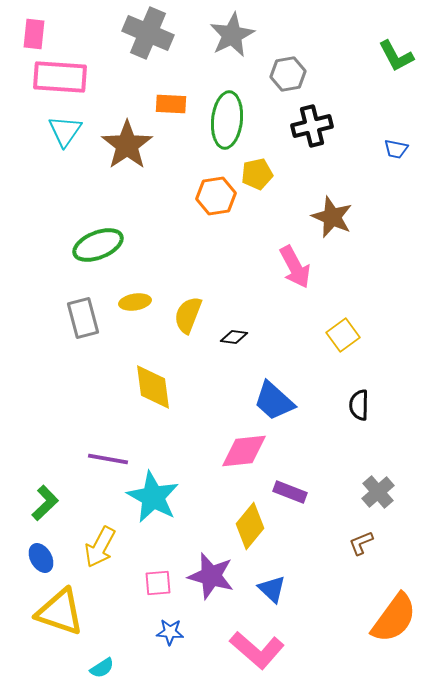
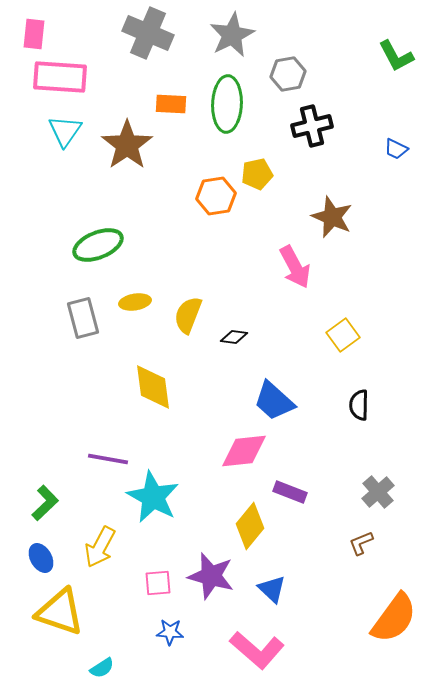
green ellipse at (227, 120): moved 16 px up; rotated 4 degrees counterclockwise
blue trapezoid at (396, 149): rotated 15 degrees clockwise
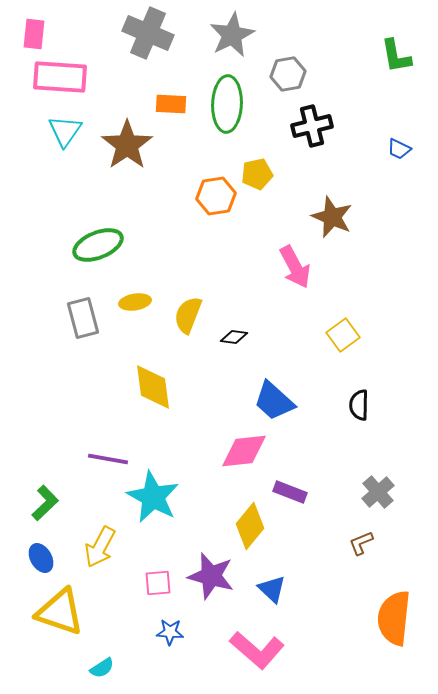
green L-shape at (396, 56): rotated 18 degrees clockwise
blue trapezoid at (396, 149): moved 3 px right
orange semicircle at (394, 618): rotated 150 degrees clockwise
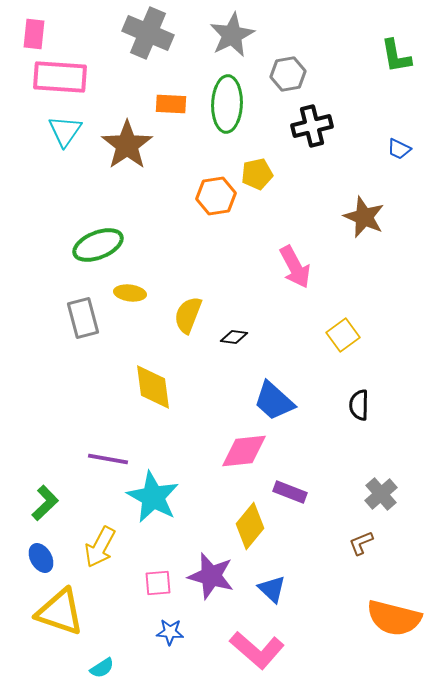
brown star at (332, 217): moved 32 px right
yellow ellipse at (135, 302): moved 5 px left, 9 px up; rotated 16 degrees clockwise
gray cross at (378, 492): moved 3 px right, 2 px down
orange semicircle at (394, 618): rotated 82 degrees counterclockwise
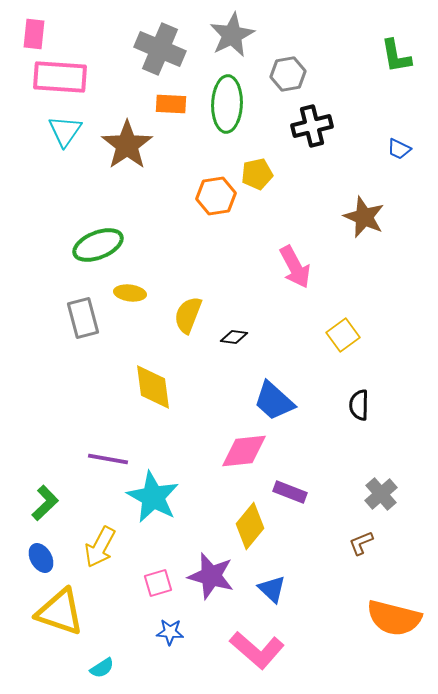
gray cross at (148, 33): moved 12 px right, 16 px down
pink square at (158, 583): rotated 12 degrees counterclockwise
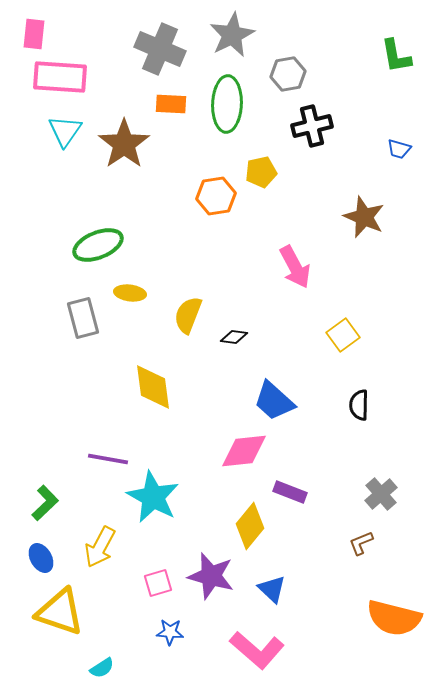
brown star at (127, 145): moved 3 px left, 1 px up
blue trapezoid at (399, 149): rotated 10 degrees counterclockwise
yellow pentagon at (257, 174): moved 4 px right, 2 px up
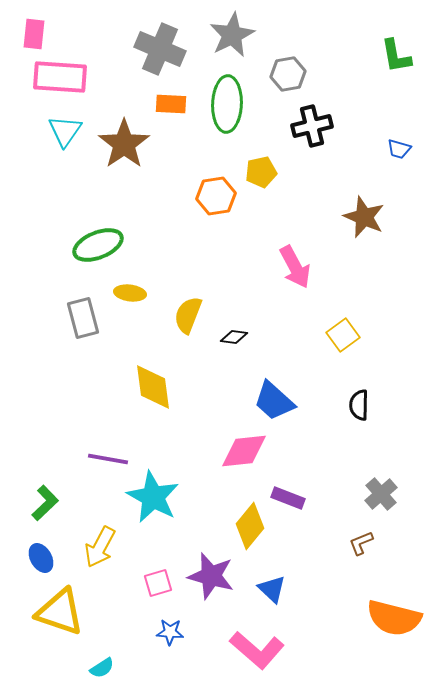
purple rectangle at (290, 492): moved 2 px left, 6 px down
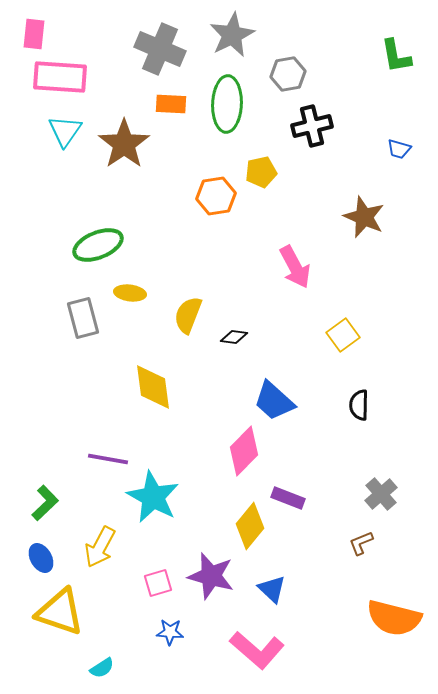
pink diamond at (244, 451): rotated 39 degrees counterclockwise
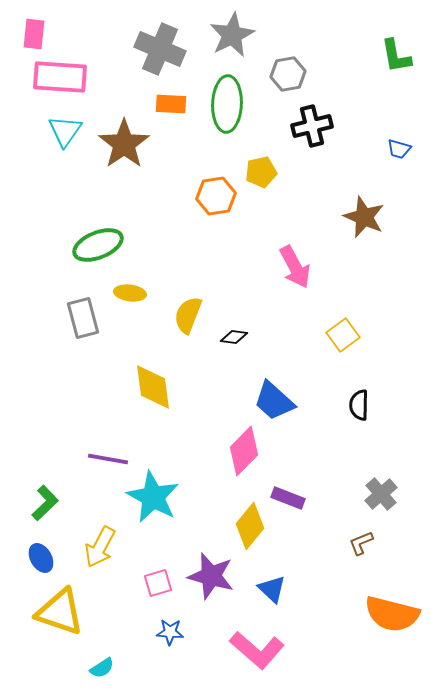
orange semicircle at (394, 618): moved 2 px left, 4 px up
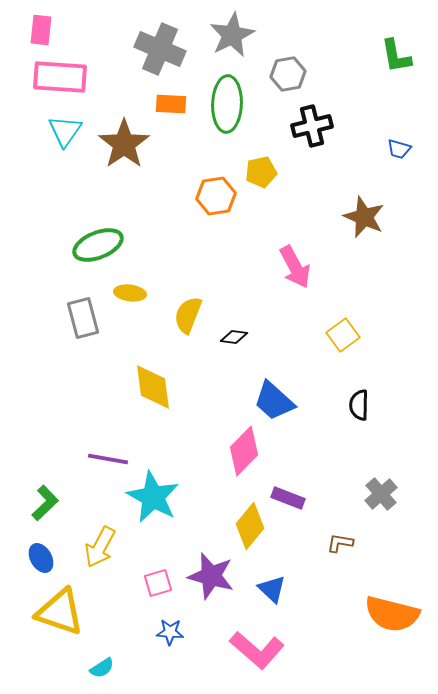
pink rectangle at (34, 34): moved 7 px right, 4 px up
brown L-shape at (361, 543): moved 21 px left; rotated 32 degrees clockwise
